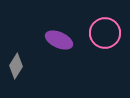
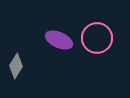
pink circle: moved 8 px left, 5 px down
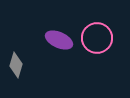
gray diamond: moved 1 px up; rotated 15 degrees counterclockwise
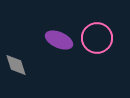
gray diamond: rotated 35 degrees counterclockwise
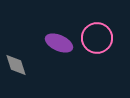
purple ellipse: moved 3 px down
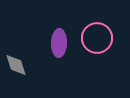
purple ellipse: rotated 68 degrees clockwise
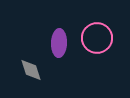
gray diamond: moved 15 px right, 5 px down
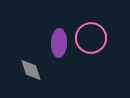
pink circle: moved 6 px left
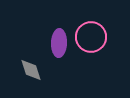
pink circle: moved 1 px up
